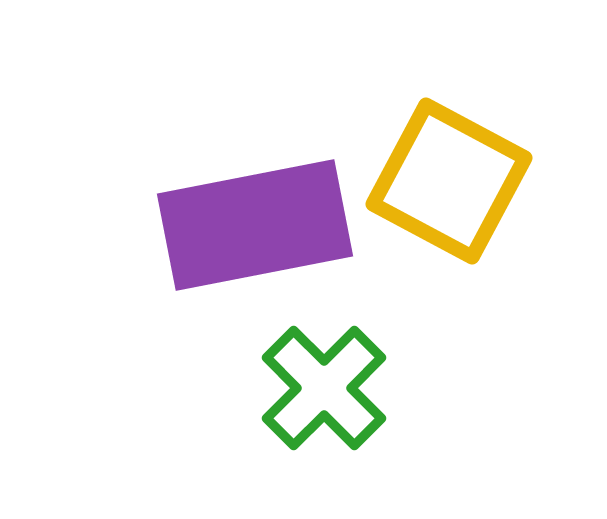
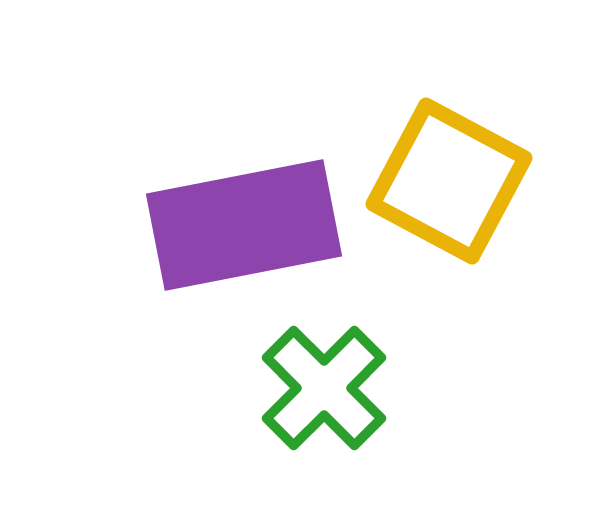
purple rectangle: moved 11 px left
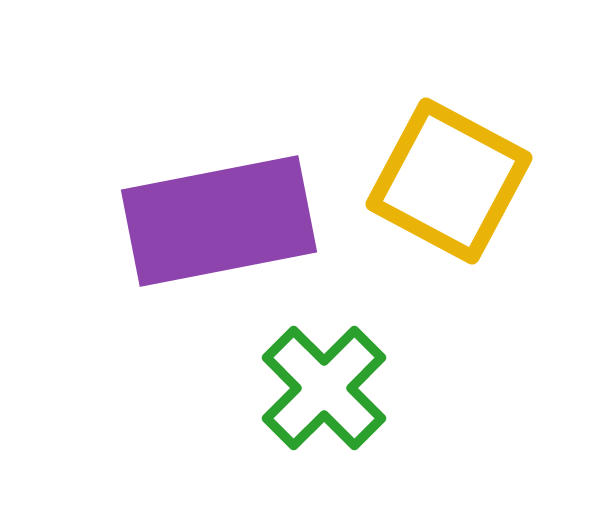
purple rectangle: moved 25 px left, 4 px up
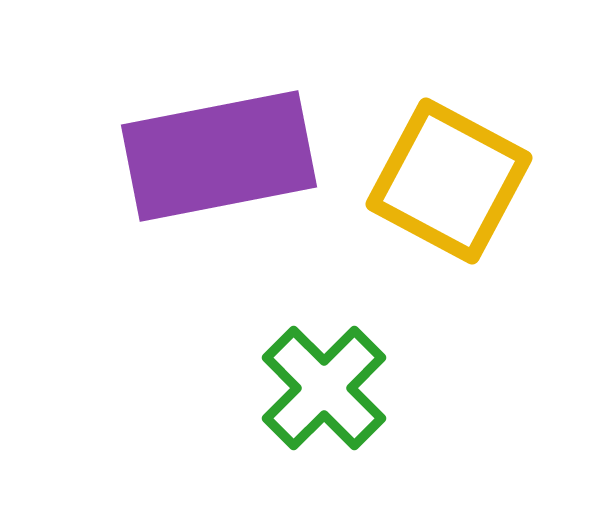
purple rectangle: moved 65 px up
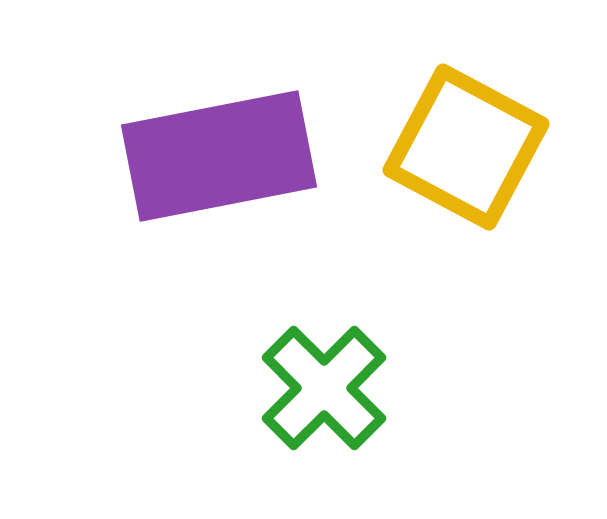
yellow square: moved 17 px right, 34 px up
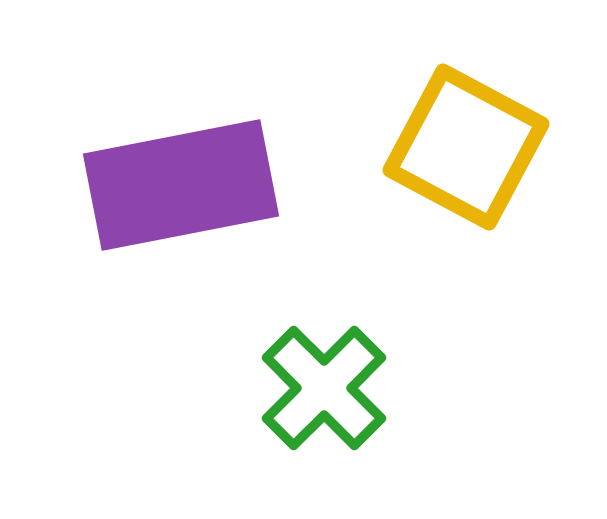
purple rectangle: moved 38 px left, 29 px down
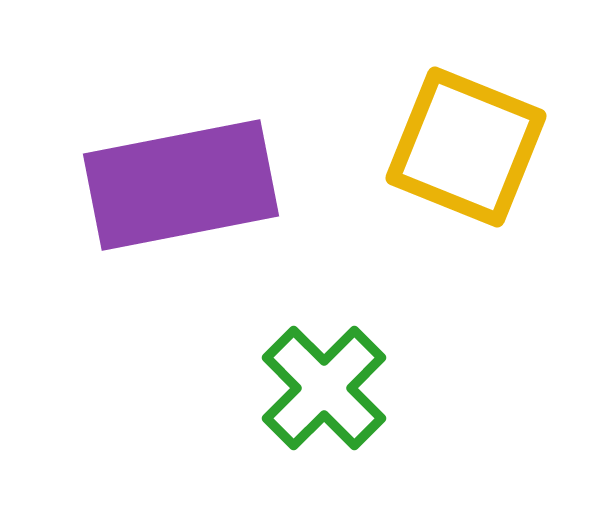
yellow square: rotated 6 degrees counterclockwise
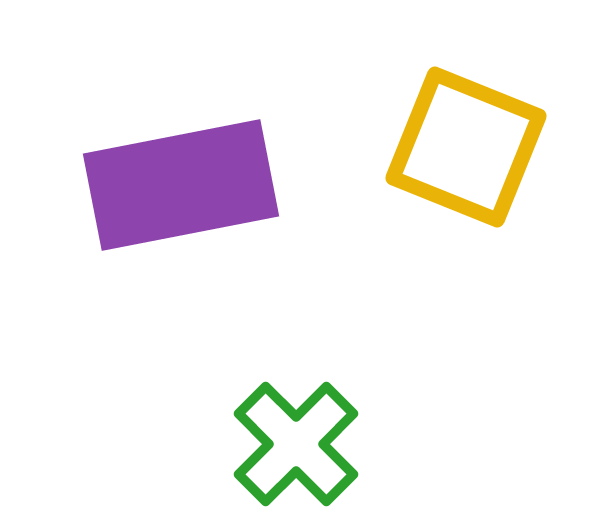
green cross: moved 28 px left, 56 px down
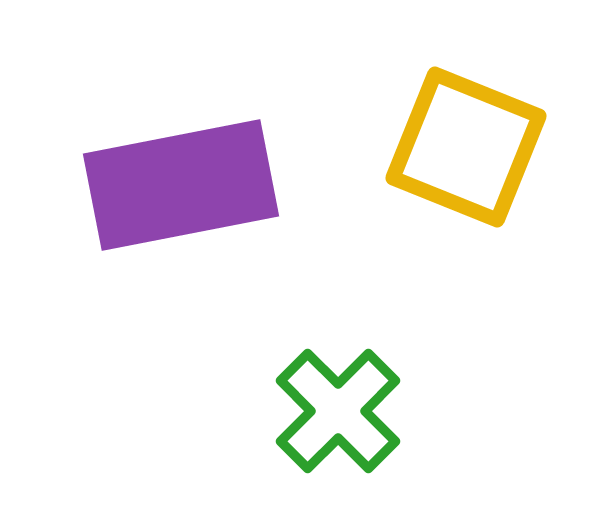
green cross: moved 42 px right, 33 px up
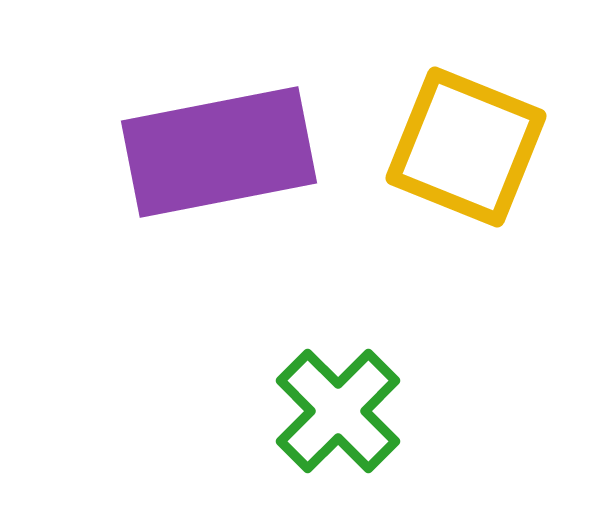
purple rectangle: moved 38 px right, 33 px up
